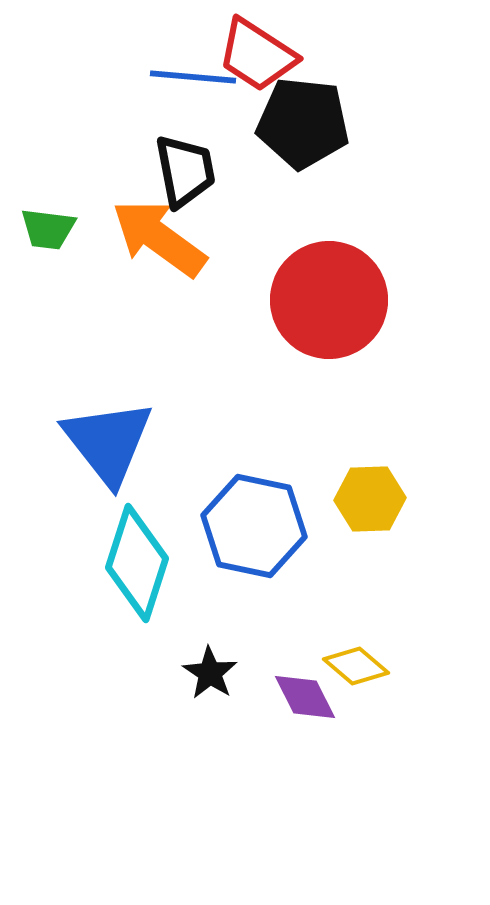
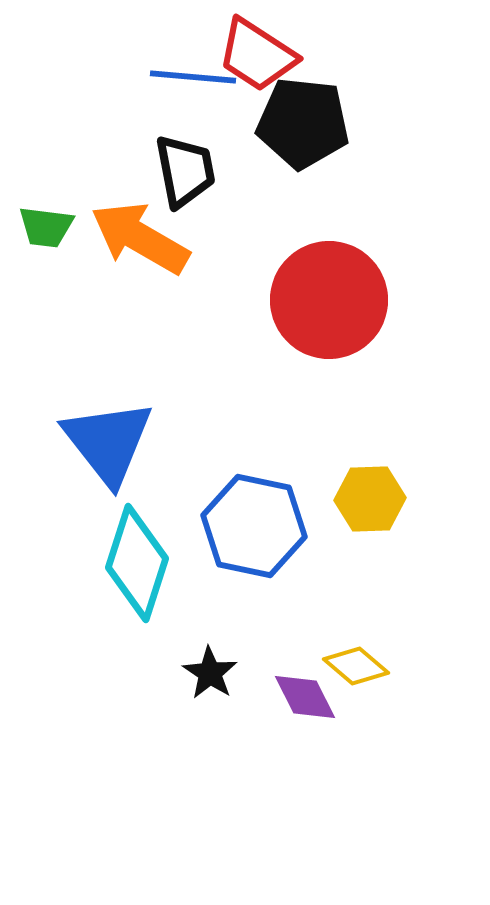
green trapezoid: moved 2 px left, 2 px up
orange arrow: moved 19 px left; rotated 6 degrees counterclockwise
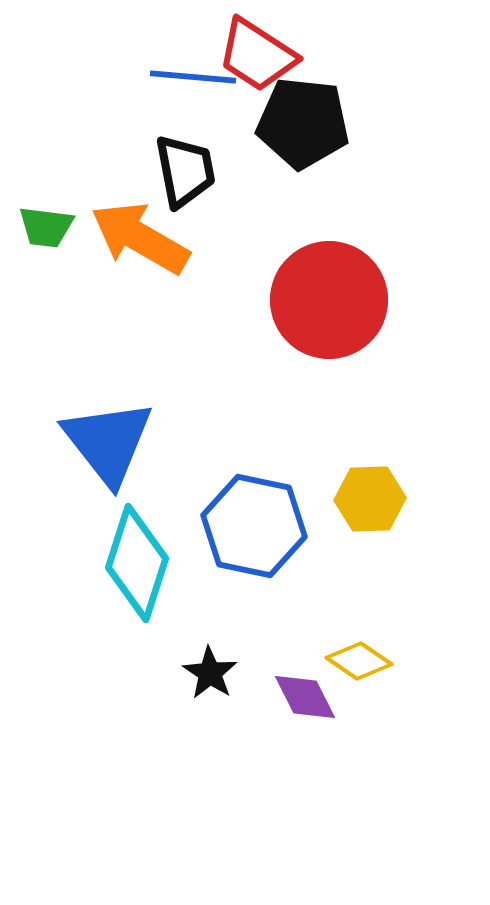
yellow diamond: moved 3 px right, 5 px up; rotated 6 degrees counterclockwise
